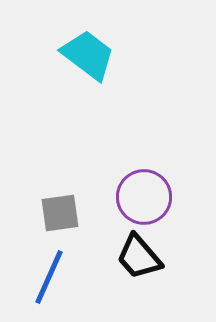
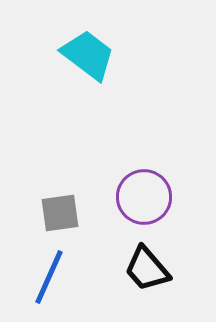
black trapezoid: moved 8 px right, 12 px down
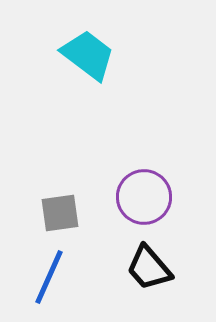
black trapezoid: moved 2 px right, 1 px up
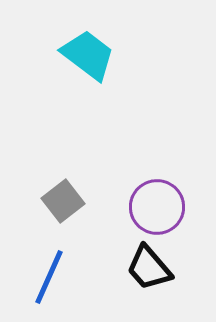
purple circle: moved 13 px right, 10 px down
gray square: moved 3 px right, 12 px up; rotated 30 degrees counterclockwise
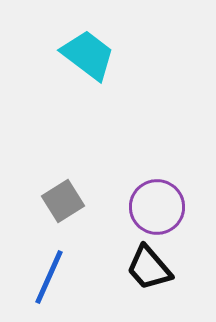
gray square: rotated 6 degrees clockwise
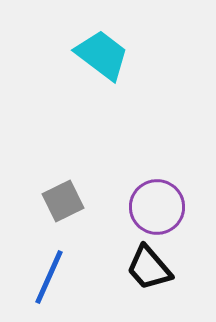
cyan trapezoid: moved 14 px right
gray square: rotated 6 degrees clockwise
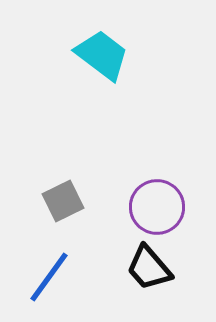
blue line: rotated 12 degrees clockwise
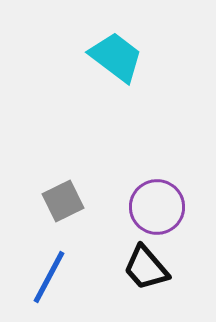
cyan trapezoid: moved 14 px right, 2 px down
black trapezoid: moved 3 px left
blue line: rotated 8 degrees counterclockwise
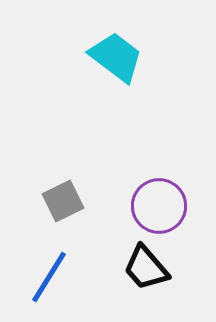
purple circle: moved 2 px right, 1 px up
blue line: rotated 4 degrees clockwise
